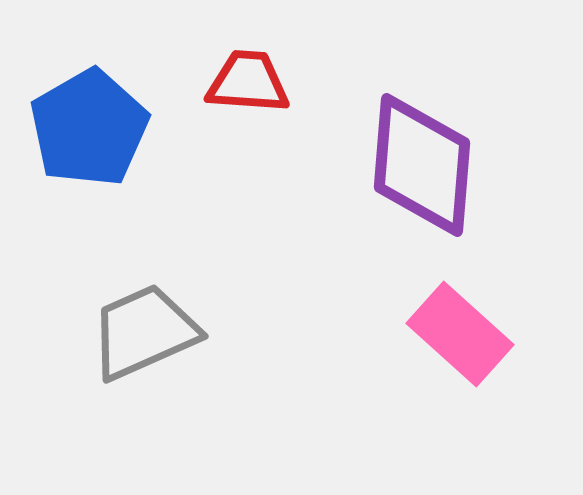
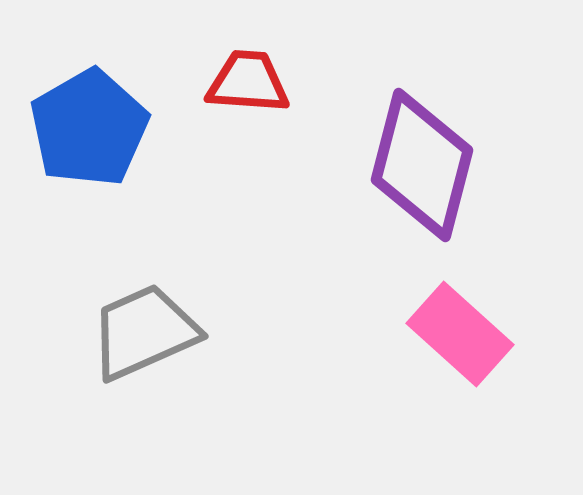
purple diamond: rotated 10 degrees clockwise
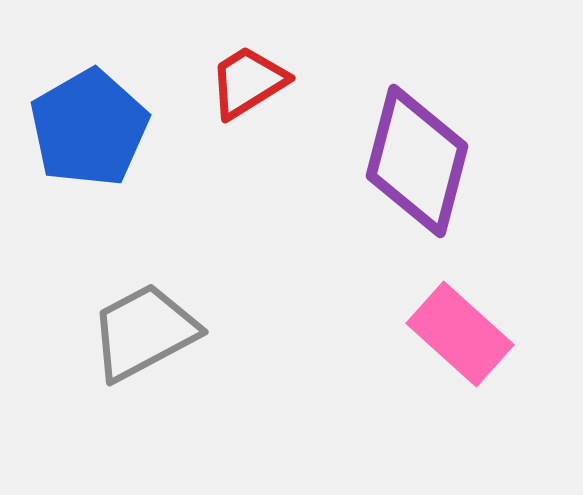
red trapezoid: rotated 36 degrees counterclockwise
purple diamond: moved 5 px left, 4 px up
gray trapezoid: rotated 4 degrees counterclockwise
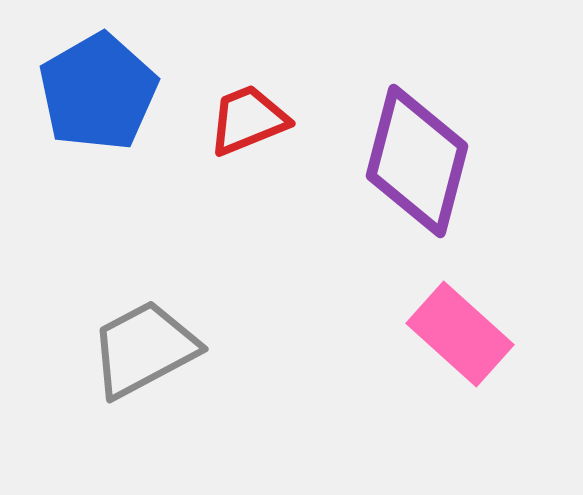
red trapezoid: moved 38 px down; rotated 10 degrees clockwise
blue pentagon: moved 9 px right, 36 px up
gray trapezoid: moved 17 px down
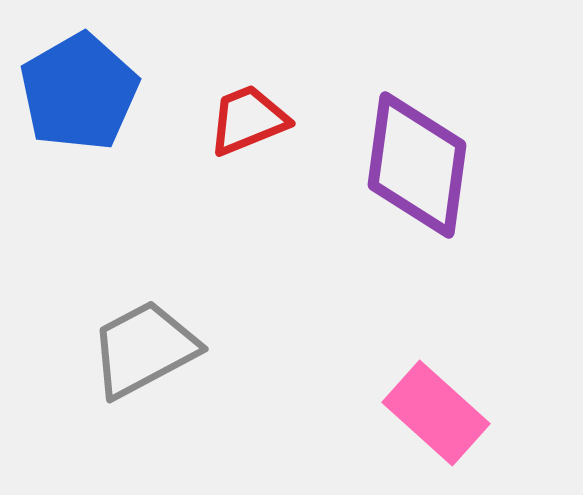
blue pentagon: moved 19 px left
purple diamond: moved 4 px down; rotated 7 degrees counterclockwise
pink rectangle: moved 24 px left, 79 px down
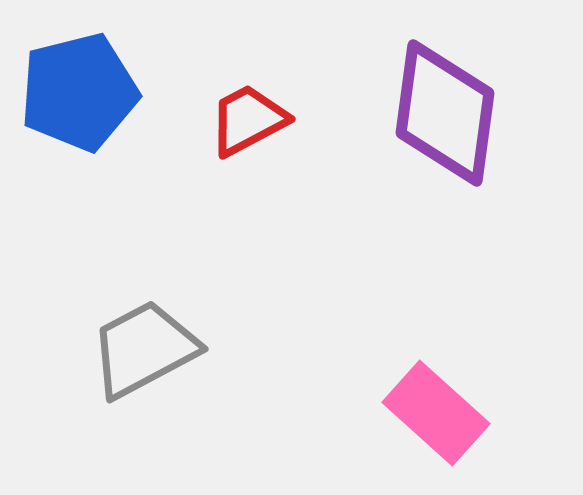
blue pentagon: rotated 16 degrees clockwise
red trapezoid: rotated 6 degrees counterclockwise
purple diamond: moved 28 px right, 52 px up
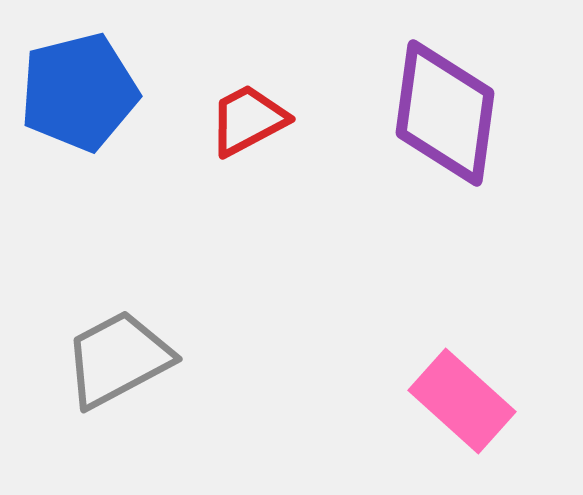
gray trapezoid: moved 26 px left, 10 px down
pink rectangle: moved 26 px right, 12 px up
